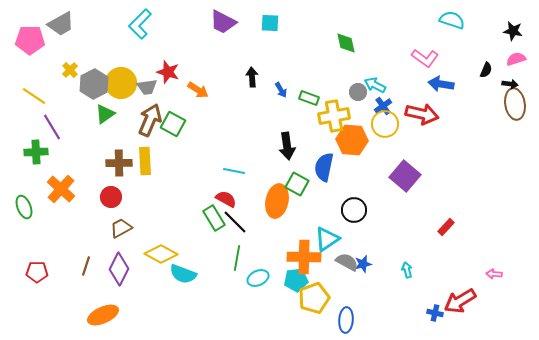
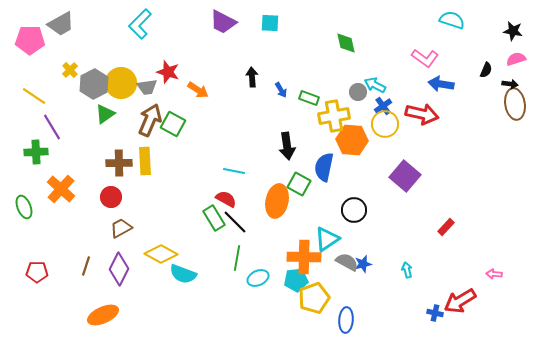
green square at (297, 184): moved 2 px right
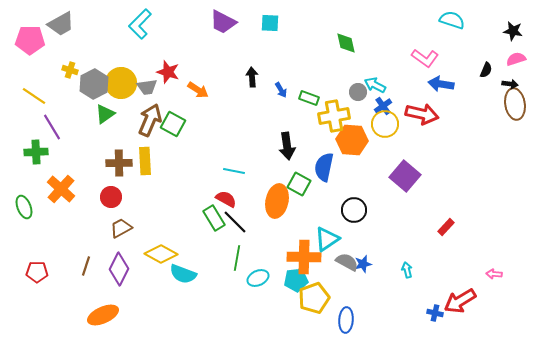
yellow cross at (70, 70): rotated 28 degrees counterclockwise
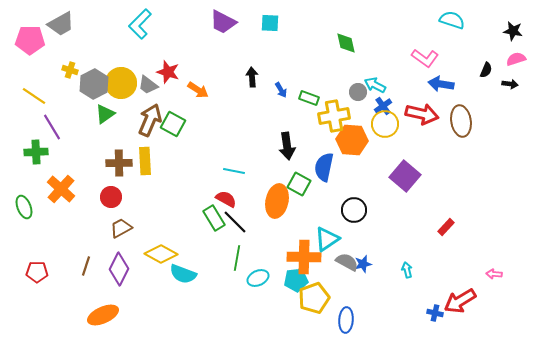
gray trapezoid at (147, 87): moved 1 px right, 2 px up; rotated 45 degrees clockwise
brown ellipse at (515, 104): moved 54 px left, 17 px down
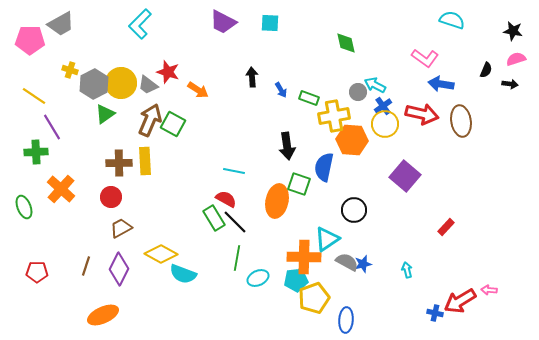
green square at (299, 184): rotated 10 degrees counterclockwise
pink arrow at (494, 274): moved 5 px left, 16 px down
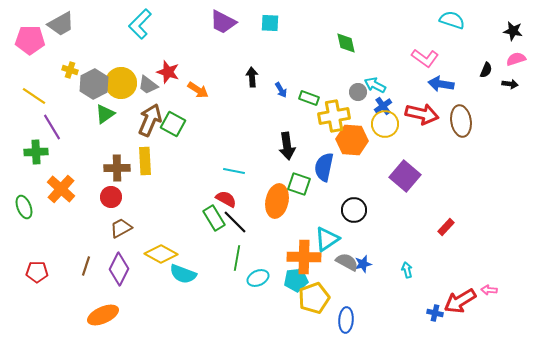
brown cross at (119, 163): moved 2 px left, 5 px down
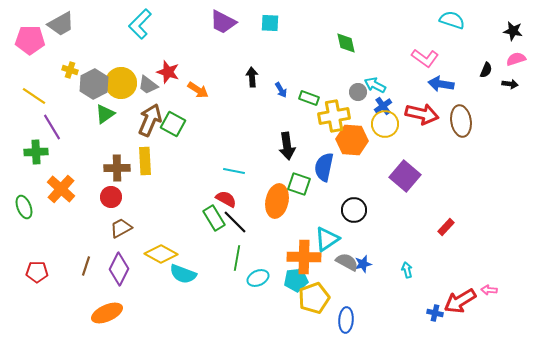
orange ellipse at (103, 315): moved 4 px right, 2 px up
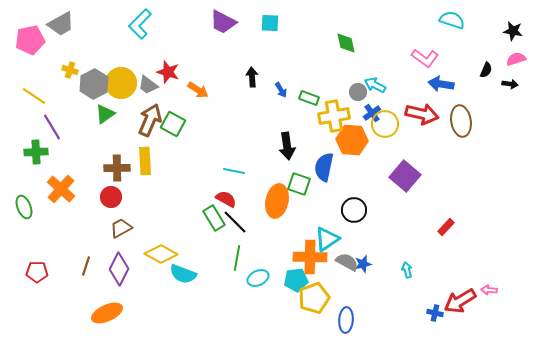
pink pentagon at (30, 40): rotated 12 degrees counterclockwise
blue cross at (383, 106): moved 11 px left, 7 px down
orange cross at (304, 257): moved 6 px right
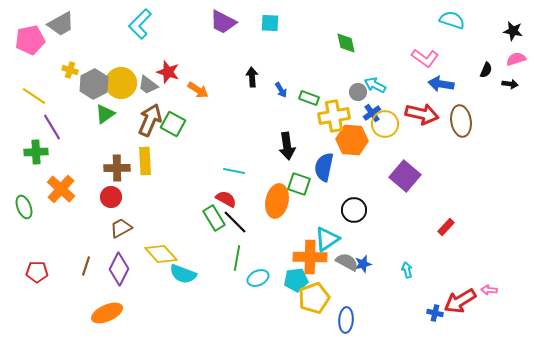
yellow diamond at (161, 254): rotated 20 degrees clockwise
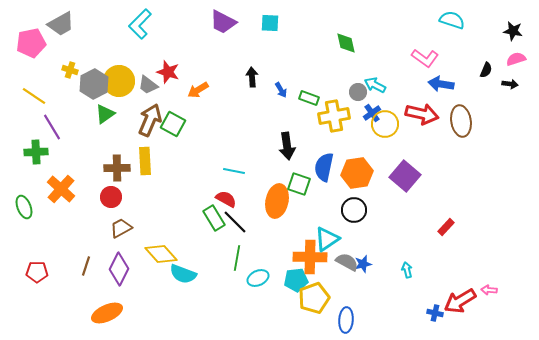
pink pentagon at (30, 40): moved 1 px right, 3 px down
yellow circle at (121, 83): moved 2 px left, 2 px up
orange arrow at (198, 90): rotated 115 degrees clockwise
orange hexagon at (352, 140): moved 5 px right, 33 px down; rotated 12 degrees counterclockwise
